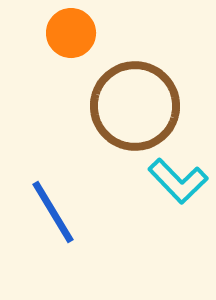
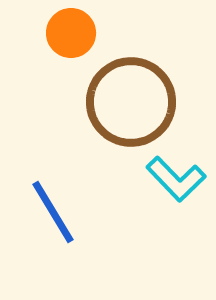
brown circle: moved 4 px left, 4 px up
cyan L-shape: moved 2 px left, 2 px up
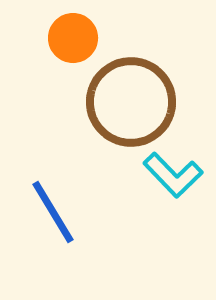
orange circle: moved 2 px right, 5 px down
cyan L-shape: moved 3 px left, 4 px up
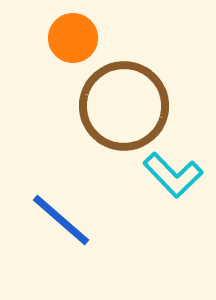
brown circle: moved 7 px left, 4 px down
blue line: moved 8 px right, 8 px down; rotated 18 degrees counterclockwise
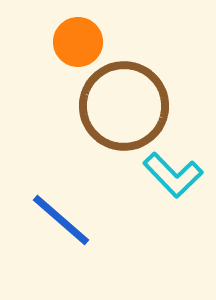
orange circle: moved 5 px right, 4 px down
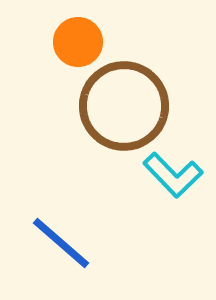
blue line: moved 23 px down
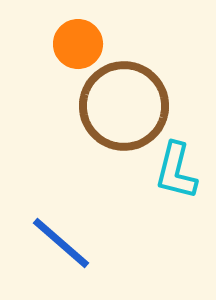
orange circle: moved 2 px down
cyan L-shape: moved 3 px right, 4 px up; rotated 58 degrees clockwise
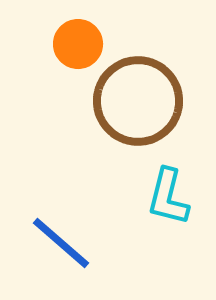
brown circle: moved 14 px right, 5 px up
cyan L-shape: moved 8 px left, 26 px down
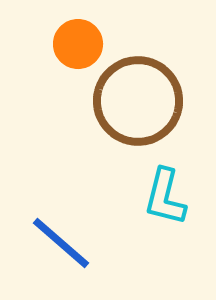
cyan L-shape: moved 3 px left
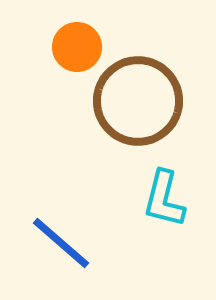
orange circle: moved 1 px left, 3 px down
cyan L-shape: moved 1 px left, 2 px down
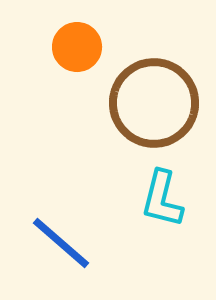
brown circle: moved 16 px right, 2 px down
cyan L-shape: moved 2 px left
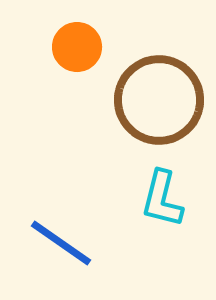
brown circle: moved 5 px right, 3 px up
blue line: rotated 6 degrees counterclockwise
